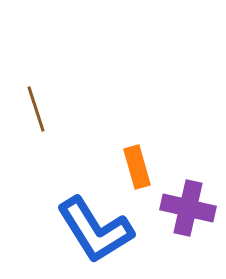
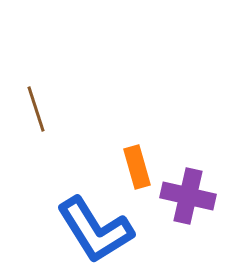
purple cross: moved 12 px up
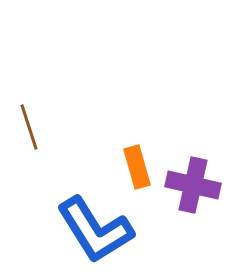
brown line: moved 7 px left, 18 px down
purple cross: moved 5 px right, 11 px up
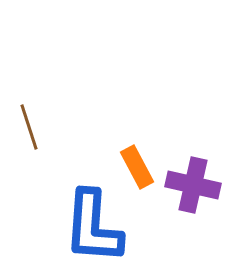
orange rectangle: rotated 12 degrees counterclockwise
blue L-shape: moved 2 px left, 3 px up; rotated 36 degrees clockwise
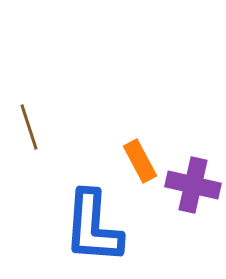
orange rectangle: moved 3 px right, 6 px up
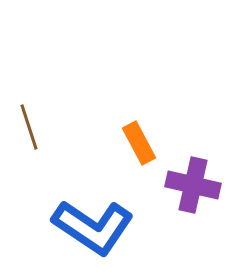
orange rectangle: moved 1 px left, 18 px up
blue L-shape: rotated 60 degrees counterclockwise
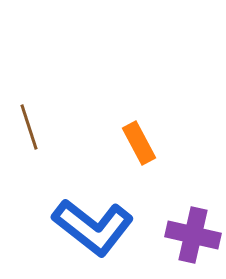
purple cross: moved 50 px down
blue L-shape: rotated 4 degrees clockwise
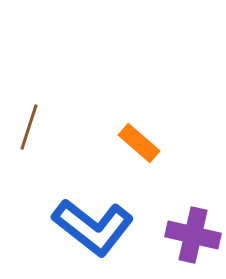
brown line: rotated 36 degrees clockwise
orange rectangle: rotated 21 degrees counterclockwise
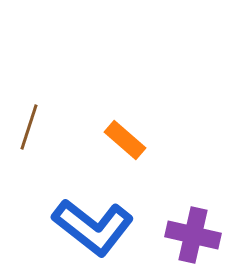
orange rectangle: moved 14 px left, 3 px up
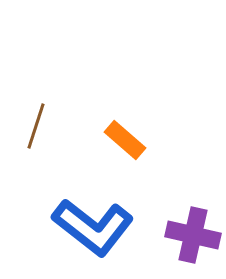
brown line: moved 7 px right, 1 px up
